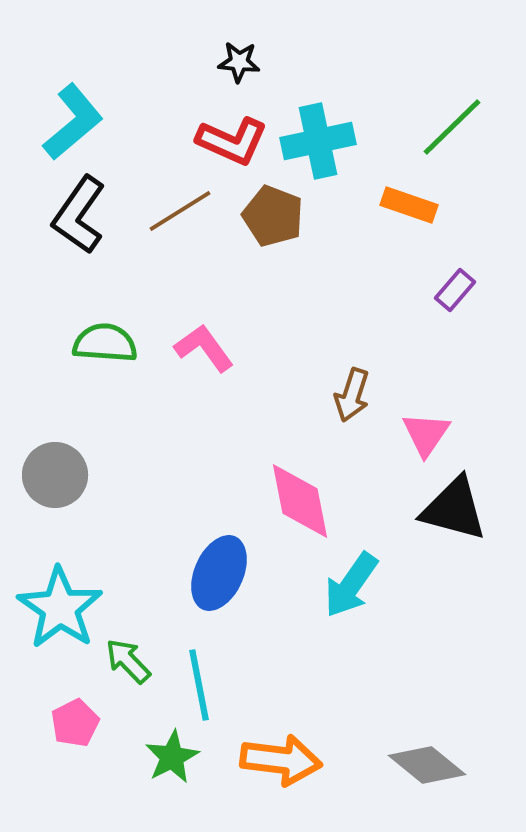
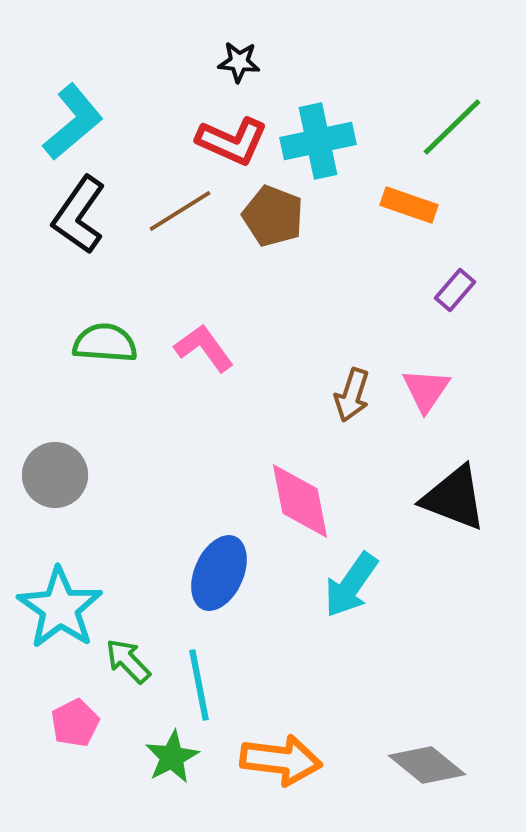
pink triangle: moved 44 px up
black triangle: moved 11 px up; rotated 6 degrees clockwise
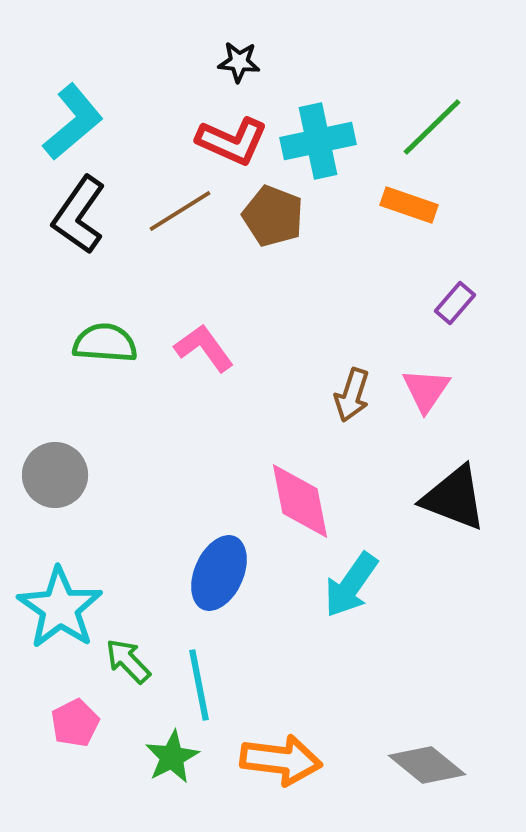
green line: moved 20 px left
purple rectangle: moved 13 px down
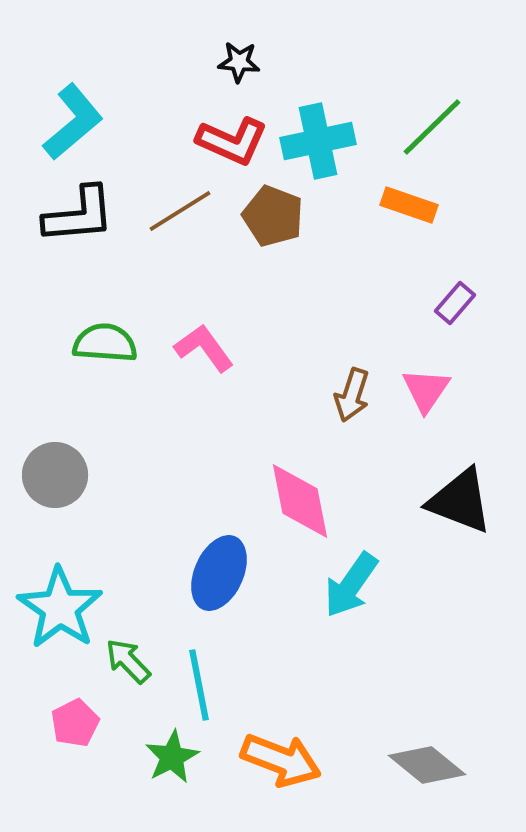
black L-shape: rotated 130 degrees counterclockwise
black triangle: moved 6 px right, 3 px down
orange arrow: rotated 14 degrees clockwise
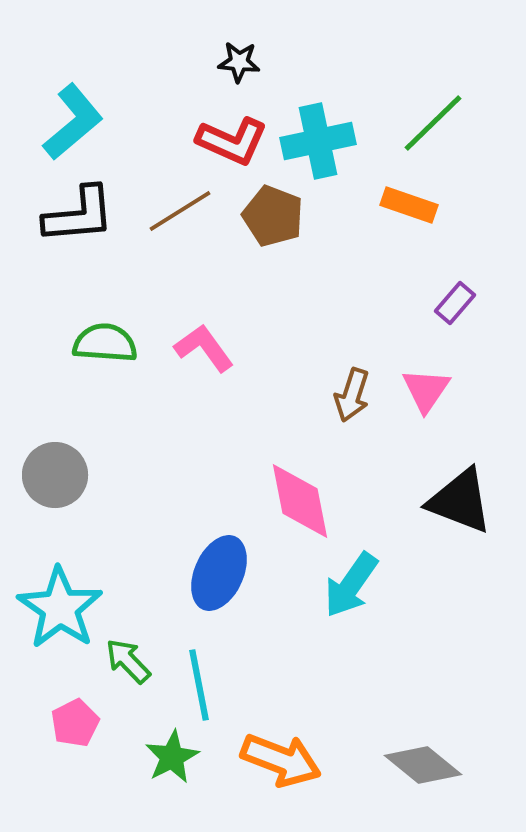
green line: moved 1 px right, 4 px up
gray diamond: moved 4 px left
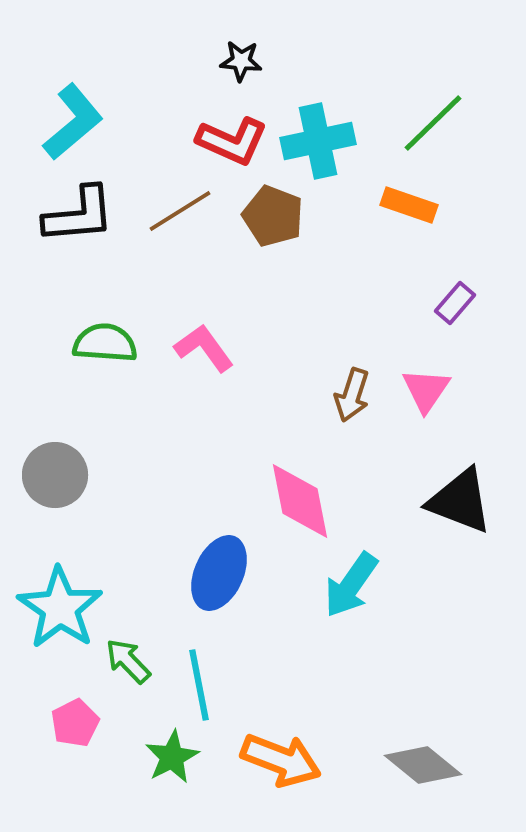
black star: moved 2 px right, 1 px up
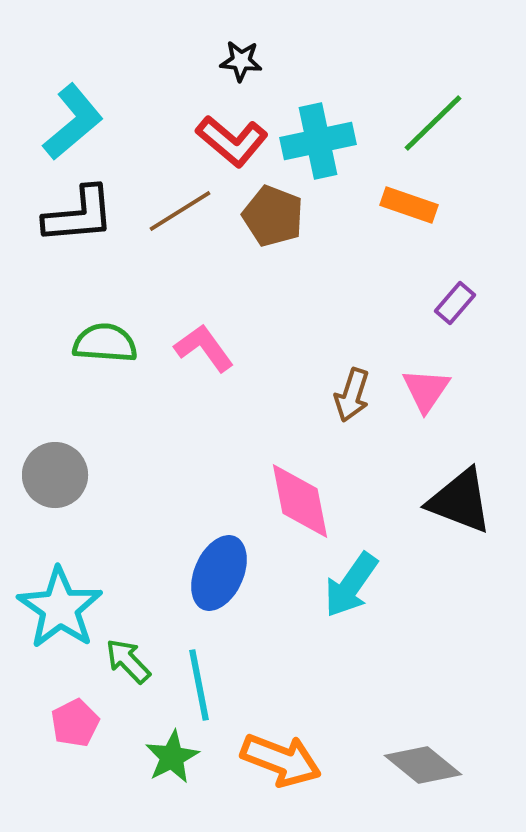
red L-shape: rotated 16 degrees clockwise
